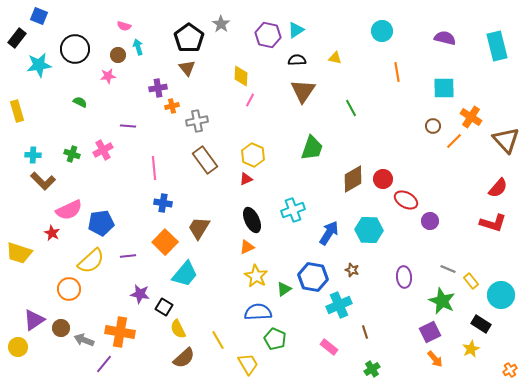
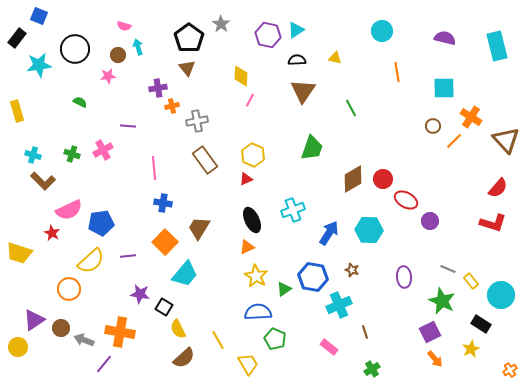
cyan cross at (33, 155): rotated 14 degrees clockwise
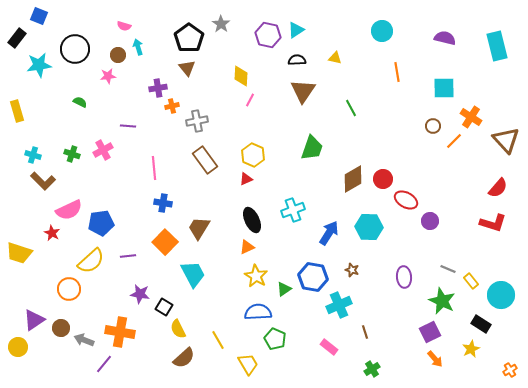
cyan hexagon at (369, 230): moved 3 px up
cyan trapezoid at (185, 274): moved 8 px right; rotated 68 degrees counterclockwise
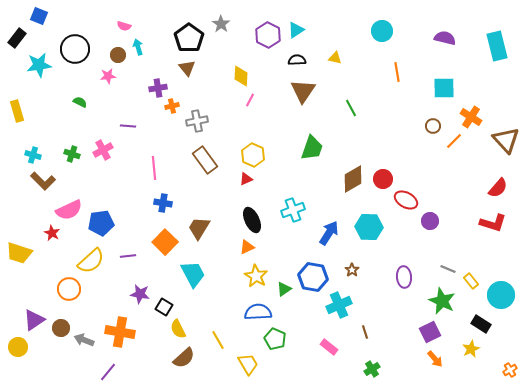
purple hexagon at (268, 35): rotated 15 degrees clockwise
brown star at (352, 270): rotated 16 degrees clockwise
purple line at (104, 364): moved 4 px right, 8 px down
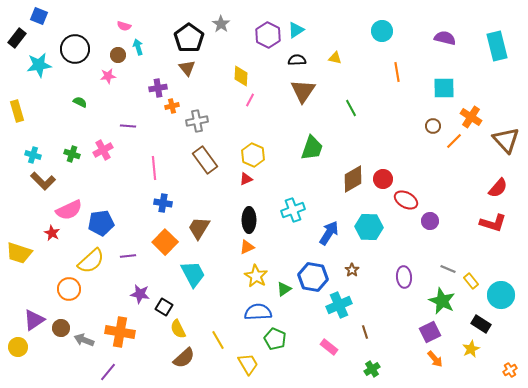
black ellipse at (252, 220): moved 3 px left; rotated 25 degrees clockwise
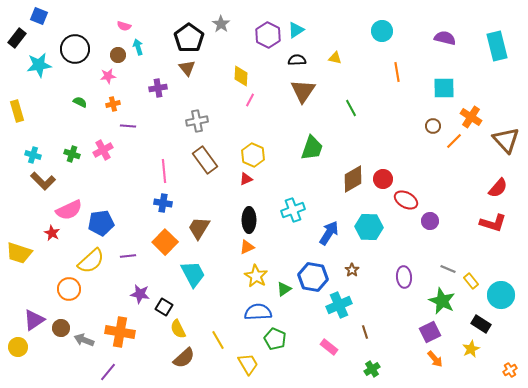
orange cross at (172, 106): moved 59 px left, 2 px up
pink line at (154, 168): moved 10 px right, 3 px down
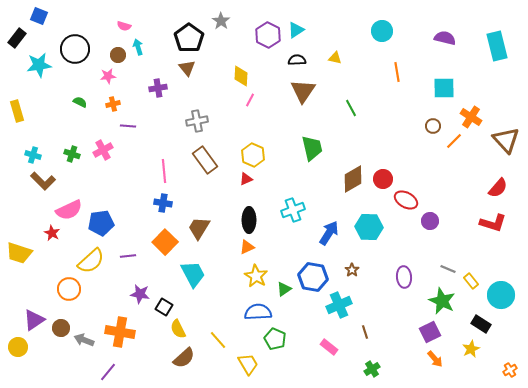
gray star at (221, 24): moved 3 px up
green trapezoid at (312, 148): rotated 32 degrees counterclockwise
yellow line at (218, 340): rotated 12 degrees counterclockwise
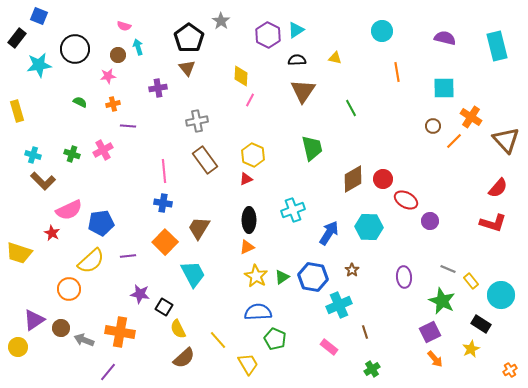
green triangle at (284, 289): moved 2 px left, 12 px up
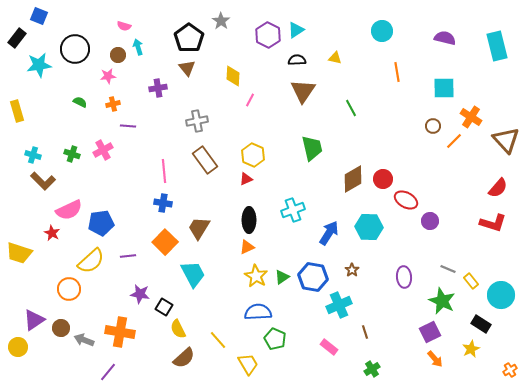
yellow diamond at (241, 76): moved 8 px left
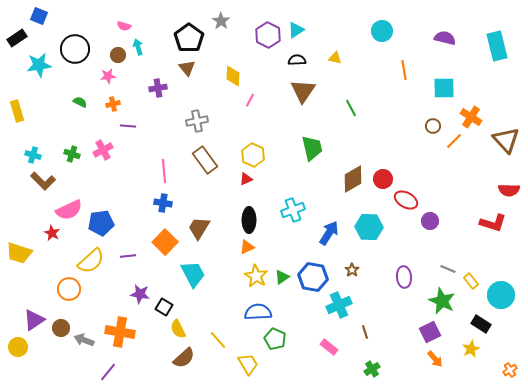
black rectangle at (17, 38): rotated 18 degrees clockwise
orange line at (397, 72): moved 7 px right, 2 px up
red semicircle at (498, 188): moved 11 px right, 2 px down; rotated 50 degrees clockwise
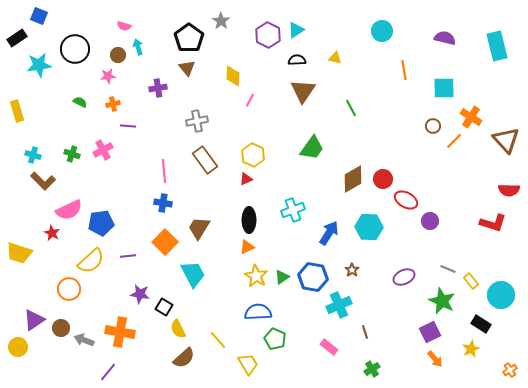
green trapezoid at (312, 148): rotated 48 degrees clockwise
purple ellipse at (404, 277): rotated 70 degrees clockwise
